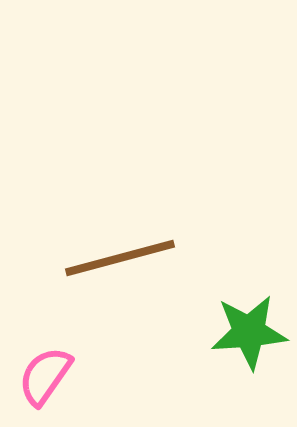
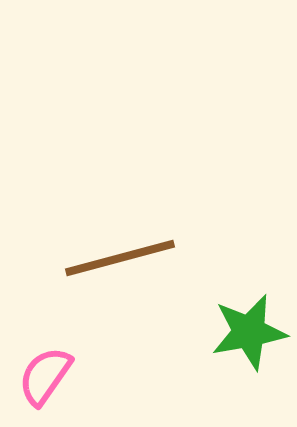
green star: rotated 6 degrees counterclockwise
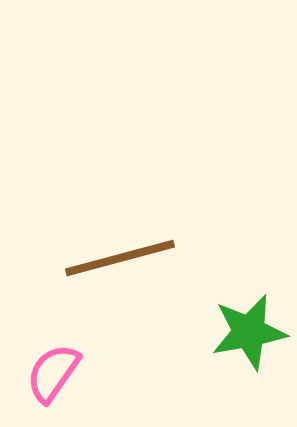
pink semicircle: moved 8 px right, 3 px up
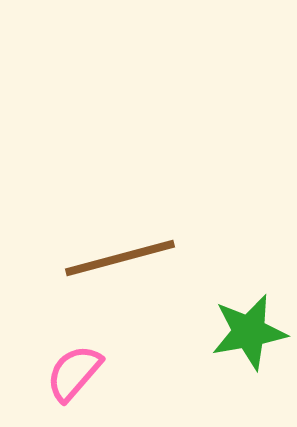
pink semicircle: moved 21 px right; rotated 6 degrees clockwise
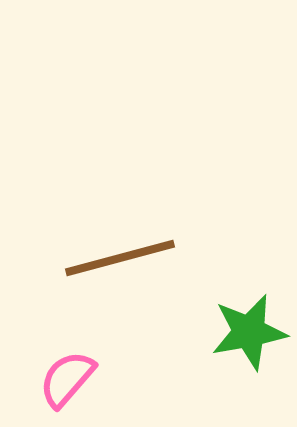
pink semicircle: moved 7 px left, 6 px down
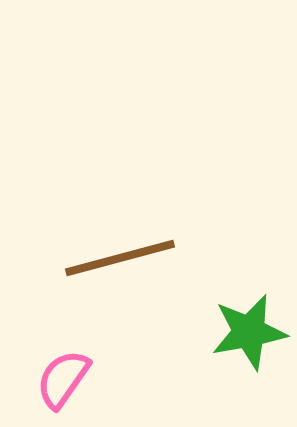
pink semicircle: moved 4 px left; rotated 6 degrees counterclockwise
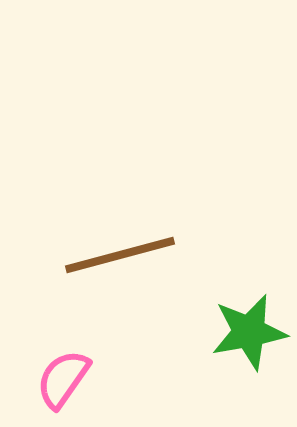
brown line: moved 3 px up
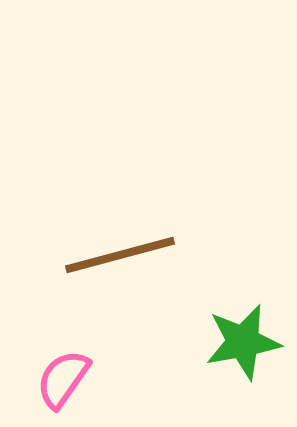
green star: moved 6 px left, 10 px down
